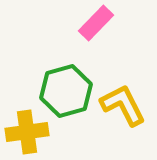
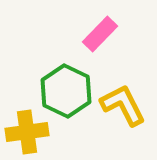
pink rectangle: moved 4 px right, 11 px down
green hexagon: rotated 18 degrees counterclockwise
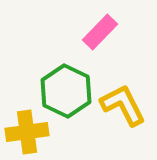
pink rectangle: moved 2 px up
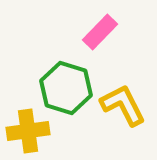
green hexagon: moved 3 px up; rotated 9 degrees counterclockwise
yellow cross: moved 1 px right, 1 px up
